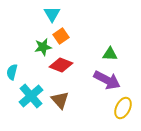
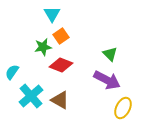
green triangle: rotated 42 degrees clockwise
cyan semicircle: rotated 21 degrees clockwise
brown triangle: rotated 18 degrees counterclockwise
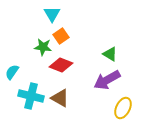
green star: rotated 18 degrees clockwise
green triangle: rotated 14 degrees counterclockwise
purple arrow: rotated 124 degrees clockwise
cyan cross: rotated 35 degrees counterclockwise
brown triangle: moved 2 px up
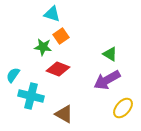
cyan triangle: rotated 42 degrees counterclockwise
red diamond: moved 3 px left, 4 px down
cyan semicircle: moved 1 px right, 3 px down
brown triangle: moved 4 px right, 16 px down
yellow ellipse: rotated 15 degrees clockwise
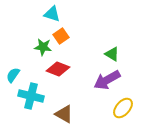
green triangle: moved 2 px right
